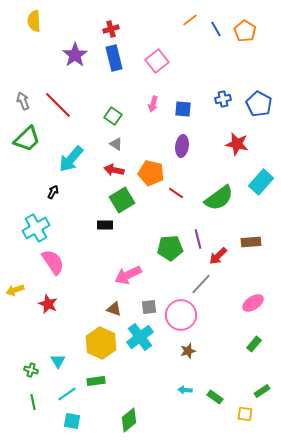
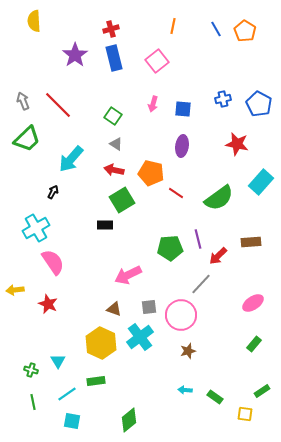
orange line at (190, 20): moved 17 px left, 6 px down; rotated 42 degrees counterclockwise
yellow arrow at (15, 290): rotated 12 degrees clockwise
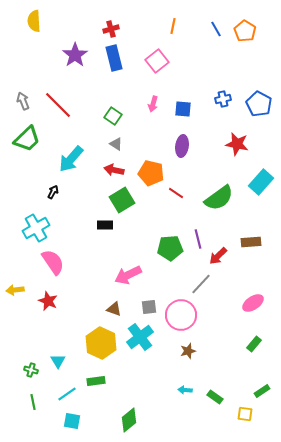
red star at (48, 304): moved 3 px up
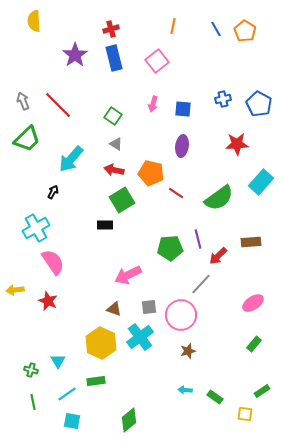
red star at (237, 144): rotated 15 degrees counterclockwise
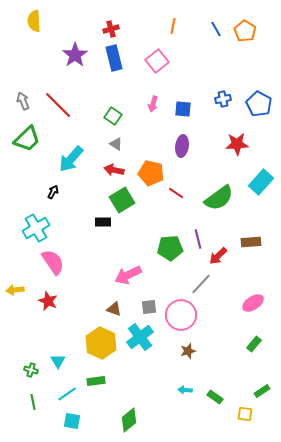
black rectangle at (105, 225): moved 2 px left, 3 px up
